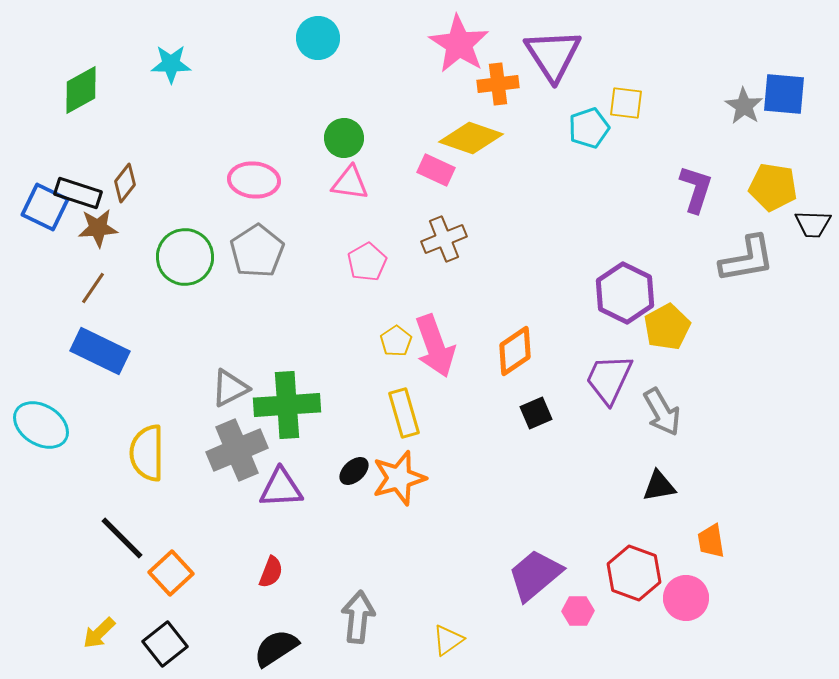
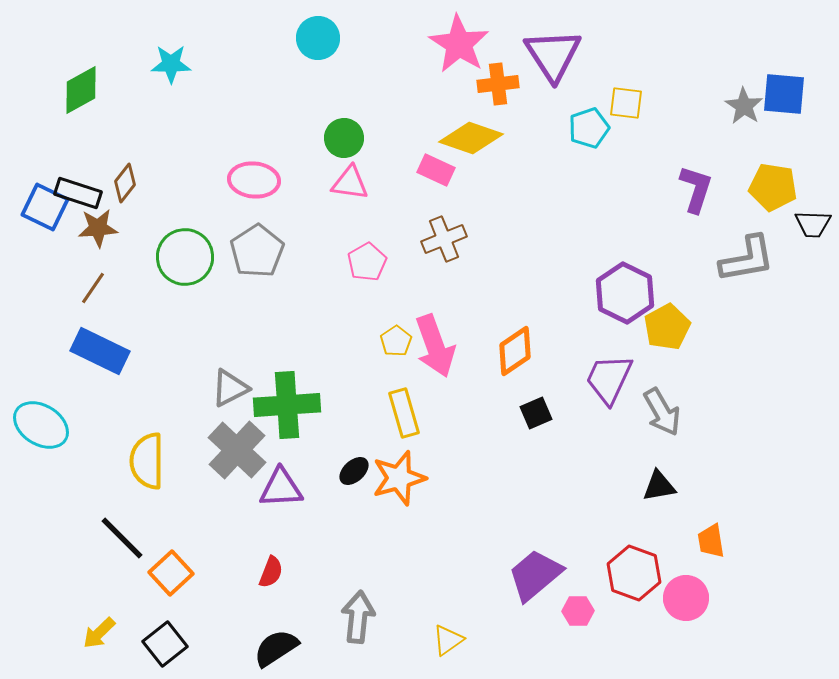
gray cross at (237, 450): rotated 24 degrees counterclockwise
yellow semicircle at (147, 453): moved 8 px down
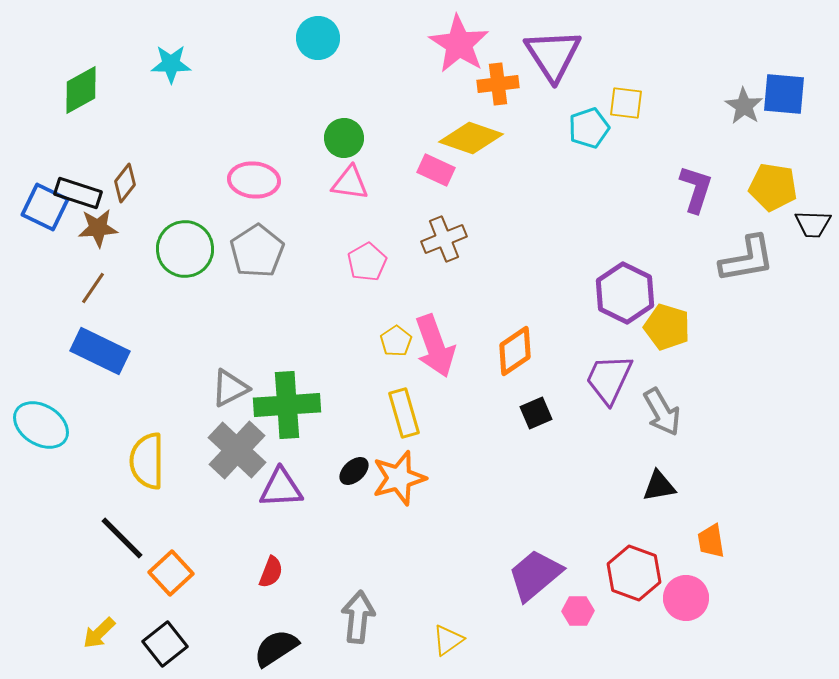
green circle at (185, 257): moved 8 px up
yellow pentagon at (667, 327): rotated 27 degrees counterclockwise
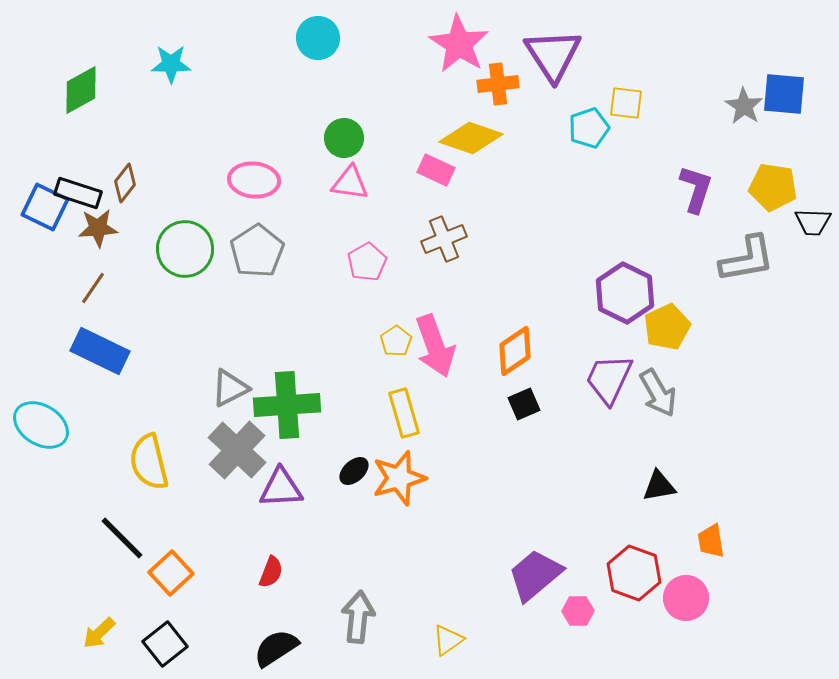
black trapezoid at (813, 224): moved 2 px up
yellow pentagon at (667, 327): rotated 30 degrees clockwise
gray arrow at (662, 412): moved 4 px left, 19 px up
black square at (536, 413): moved 12 px left, 9 px up
yellow semicircle at (147, 461): moved 2 px right, 1 px down; rotated 14 degrees counterclockwise
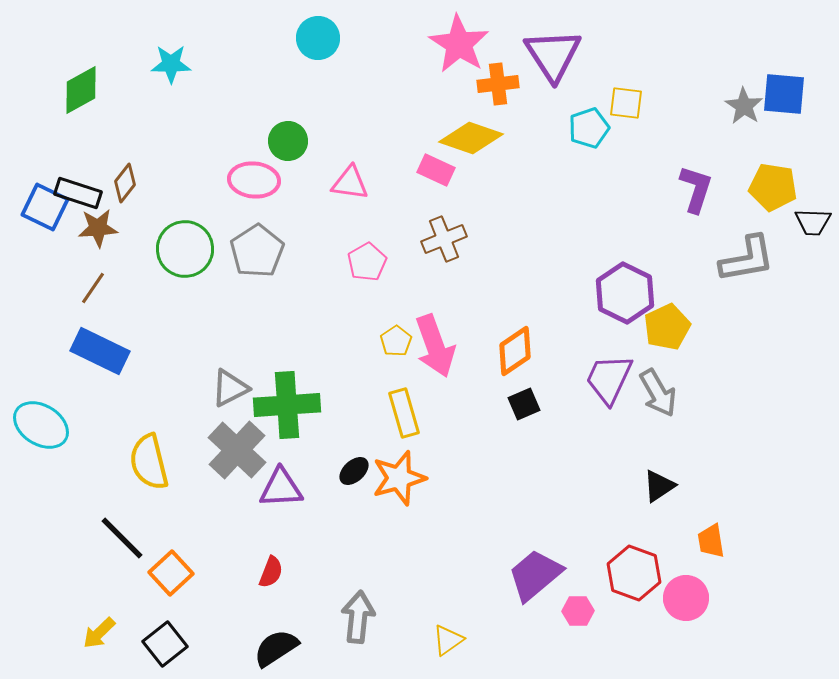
green circle at (344, 138): moved 56 px left, 3 px down
black triangle at (659, 486): rotated 24 degrees counterclockwise
